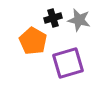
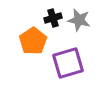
orange pentagon: rotated 8 degrees clockwise
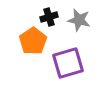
black cross: moved 4 px left, 1 px up
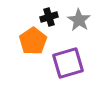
gray star: rotated 20 degrees clockwise
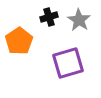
orange pentagon: moved 14 px left
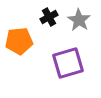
black cross: rotated 12 degrees counterclockwise
orange pentagon: rotated 28 degrees clockwise
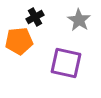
black cross: moved 14 px left
purple square: moved 2 px left; rotated 28 degrees clockwise
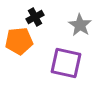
gray star: moved 1 px right, 5 px down
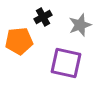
black cross: moved 8 px right
gray star: rotated 20 degrees clockwise
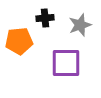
black cross: moved 2 px right, 1 px down; rotated 24 degrees clockwise
purple square: rotated 12 degrees counterclockwise
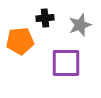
orange pentagon: moved 1 px right
